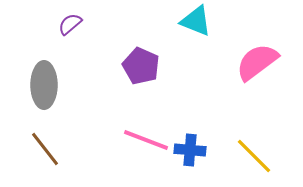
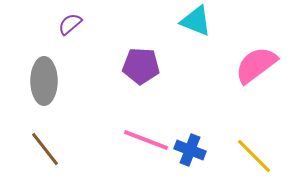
pink semicircle: moved 1 px left, 3 px down
purple pentagon: rotated 21 degrees counterclockwise
gray ellipse: moved 4 px up
blue cross: rotated 16 degrees clockwise
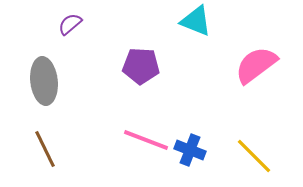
gray ellipse: rotated 6 degrees counterclockwise
brown line: rotated 12 degrees clockwise
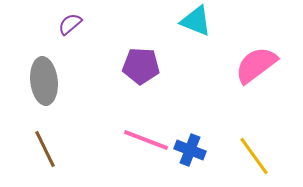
yellow line: rotated 9 degrees clockwise
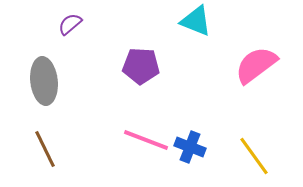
blue cross: moved 3 px up
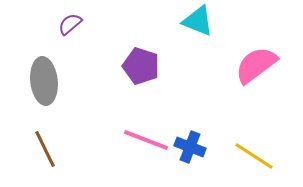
cyan triangle: moved 2 px right
purple pentagon: rotated 15 degrees clockwise
yellow line: rotated 21 degrees counterclockwise
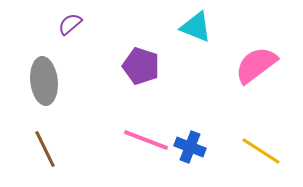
cyan triangle: moved 2 px left, 6 px down
yellow line: moved 7 px right, 5 px up
